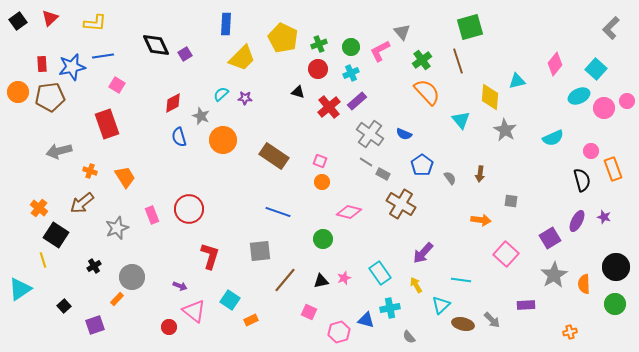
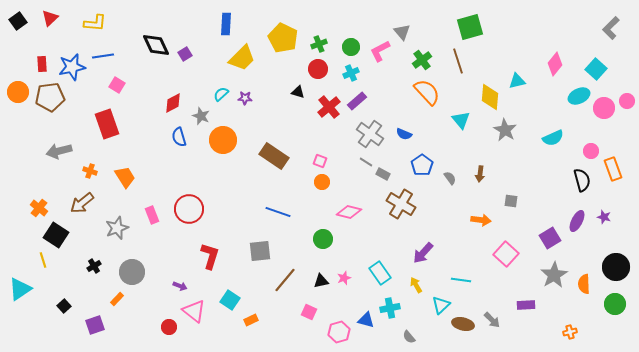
gray circle at (132, 277): moved 5 px up
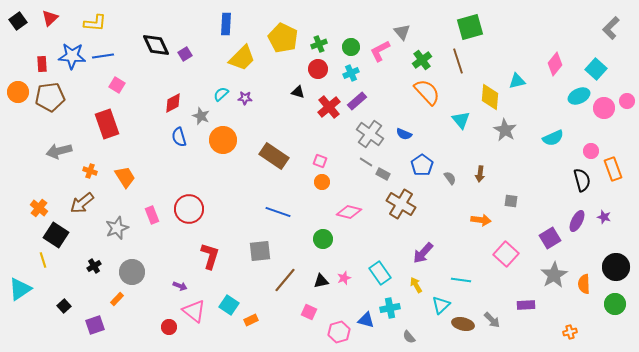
blue star at (72, 67): moved 11 px up; rotated 16 degrees clockwise
cyan square at (230, 300): moved 1 px left, 5 px down
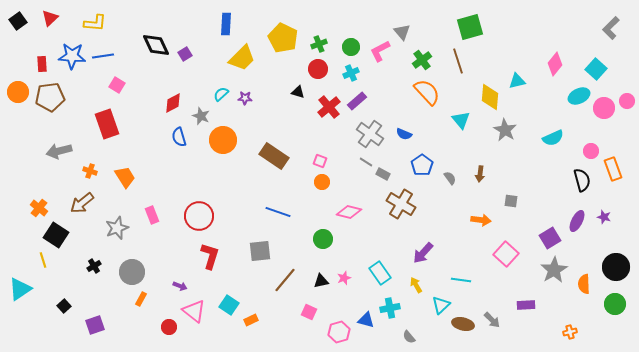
red circle at (189, 209): moved 10 px right, 7 px down
gray star at (554, 275): moved 5 px up
orange rectangle at (117, 299): moved 24 px right; rotated 16 degrees counterclockwise
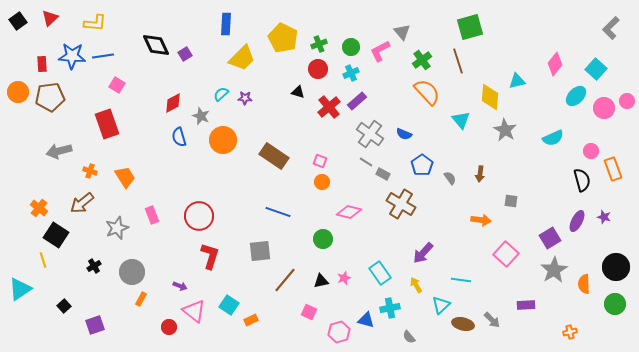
cyan ellipse at (579, 96): moved 3 px left; rotated 20 degrees counterclockwise
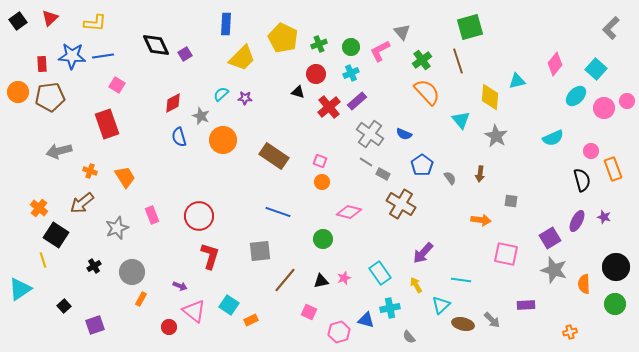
red circle at (318, 69): moved 2 px left, 5 px down
gray star at (505, 130): moved 9 px left, 6 px down
pink square at (506, 254): rotated 30 degrees counterclockwise
gray star at (554, 270): rotated 24 degrees counterclockwise
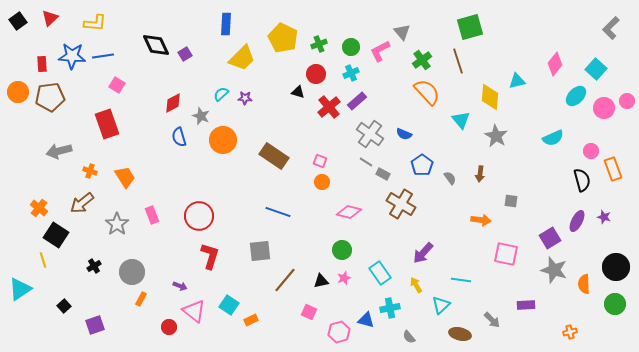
gray star at (117, 228): moved 4 px up; rotated 15 degrees counterclockwise
green circle at (323, 239): moved 19 px right, 11 px down
brown ellipse at (463, 324): moved 3 px left, 10 px down
